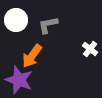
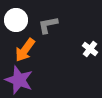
orange arrow: moved 7 px left, 6 px up
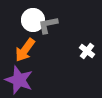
white circle: moved 17 px right
white cross: moved 3 px left, 2 px down
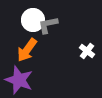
orange arrow: moved 2 px right
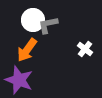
white cross: moved 2 px left, 2 px up
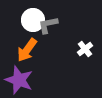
white cross: rotated 14 degrees clockwise
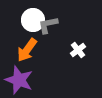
white cross: moved 7 px left, 1 px down
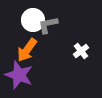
white cross: moved 3 px right, 1 px down
purple star: moved 5 px up
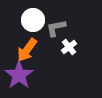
gray L-shape: moved 8 px right, 3 px down
white cross: moved 12 px left, 4 px up
purple star: rotated 16 degrees clockwise
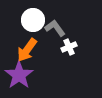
gray L-shape: moved 1 px left; rotated 65 degrees clockwise
white cross: rotated 14 degrees clockwise
